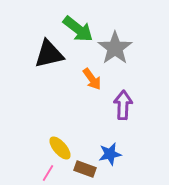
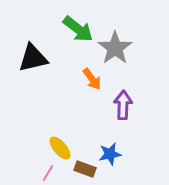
black triangle: moved 16 px left, 4 px down
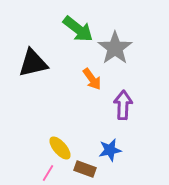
black triangle: moved 5 px down
blue star: moved 4 px up
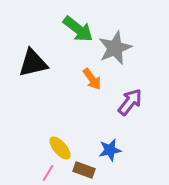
gray star: rotated 12 degrees clockwise
purple arrow: moved 7 px right, 3 px up; rotated 36 degrees clockwise
brown rectangle: moved 1 px left, 1 px down
